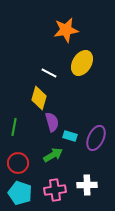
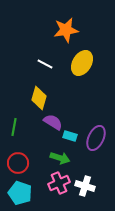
white line: moved 4 px left, 9 px up
purple semicircle: moved 1 px right; rotated 42 degrees counterclockwise
green arrow: moved 7 px right, 3 px down; rotated 48 degrees clockwise
white cross: moved 2 px left, 1 px down; rotated 18 degrees clockwise
pink cross: moved 4 px right, 7 px up; rotated 15 degrees counterclockwise
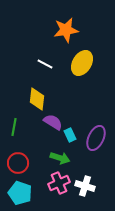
yellow diamond: moved 2 px left, 1 px down; rotated 10 degrees counterclockwise
cyan rectangle: moved 1 px up; rotated 48 degrees clockwise
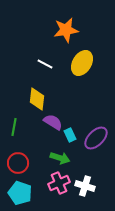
purple ellipse: rotated 20 degrees clockwise
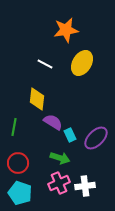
white cross: rotated 24 degrees counterclockwise
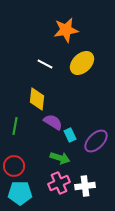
yellow ellipse: rotated 15 degrees clockwise
green line: moved 1 px right, 1 px up
purple ellipse: moved 3 px down
red circle: moved 4 px left, 3 px down
cyan pentagon: rotated 20 degrees counterclockwise
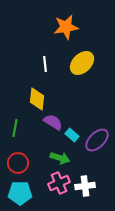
orange star: moved 3 px up
white line: rotated 56 degrees clockwise
green line: moved 2 px down
cyan rectangle: moved 2 px right; rotated 24 degrees counterclockwise
purple ellipse: moved 1 px right, 1 px up
red circle: moved 4 px right, 3 px up
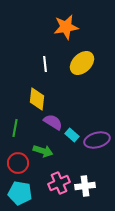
purple ellipse: rotated 30 degrees clockwise
green arrow: moved 17 px left, 7 px up
cyan pentagon: rotated 10 degrees clockwise
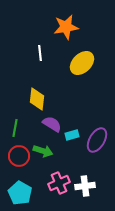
white line: moved 5 px left, 11 px up
purple semicircle: moved 1 px left, 2 px down
cyan rectangle: rotated 56 degrees counterclockwise
purple ellipse: rotated 45 degrees counterclockwise
red circle: moved 1 px right, 7 px up
cyan pentagon: rotated 20 degrees clockwise
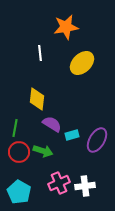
red circle: moved 4 px up
cyan pentagon: moved 1 px left, 1 px up
